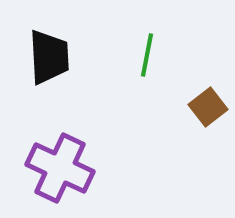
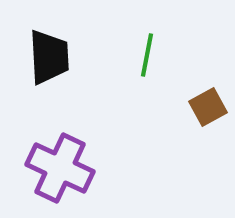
brown square: rotated 9 degrees clockwise
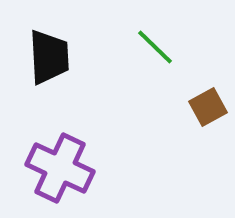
green line: moved 8 px right, 8 px up; rotated 57 degrees counterclockwise
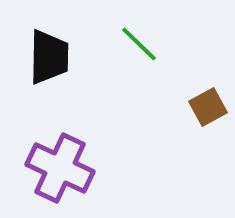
green line: moved 16 px left, 3 px up
black trapezoid: rotated 4 degrees clockwise
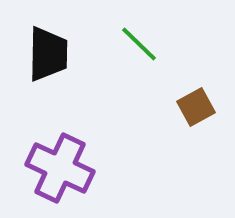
black trapezoid: moved 1 px left, 3 px up
brown square: moved 12 px left
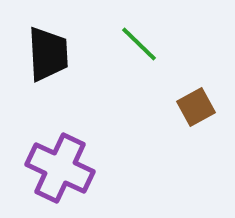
black trapezoid: rotated 4 degrees counterclockwise
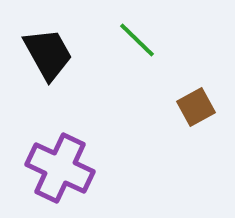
green line: moved 2 px left, 4 px up
black trapezoid: rotated 26 degrees counterclockwise
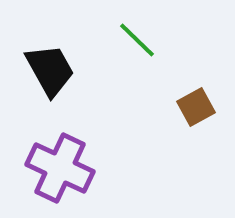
black trapezoid: moved 2 px right, 16 px down
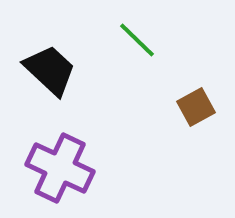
black trapezoid: rotated 18 degrees counterclockwise
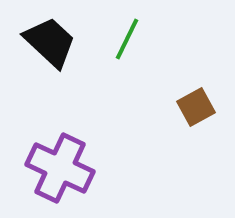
green line: moved 10 px left, 1 px up; rotated 72 degrees clockwise
black trapezoid: moved 28 px up
